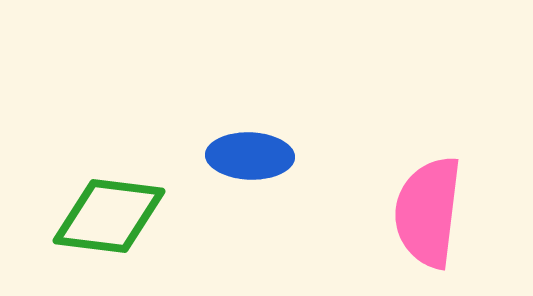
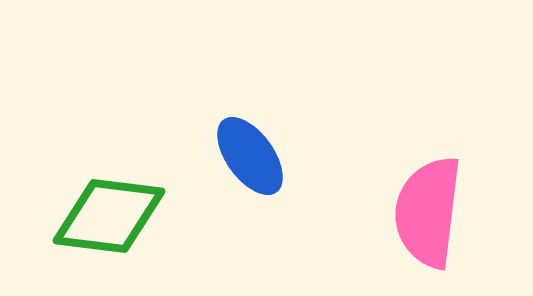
blue ellipse: rotated 52 degrees clockwise
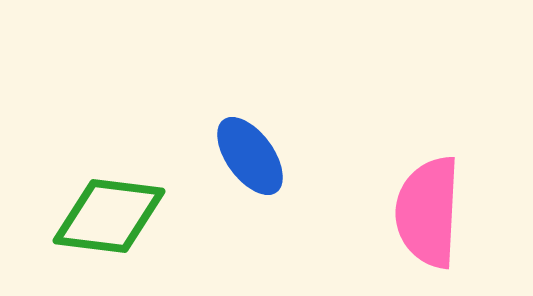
pink semicircle: rotated 4 degrees counterclockwise
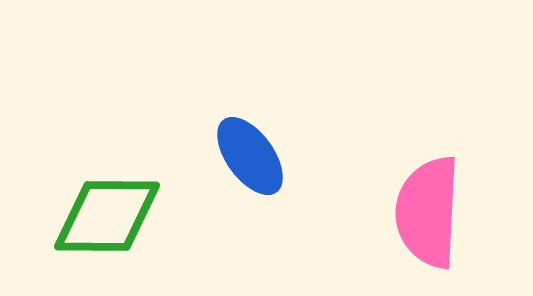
green diamond: moved 2 px left; rotated 7 degrees counterclockwise
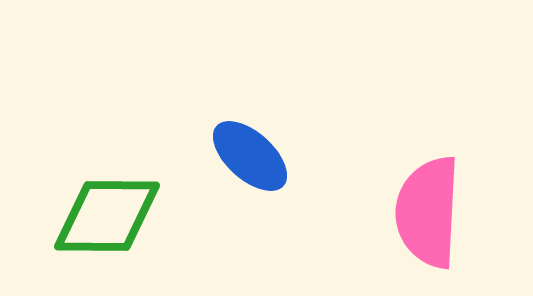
blue ellipse: rotated 12 degrees counterclockwise
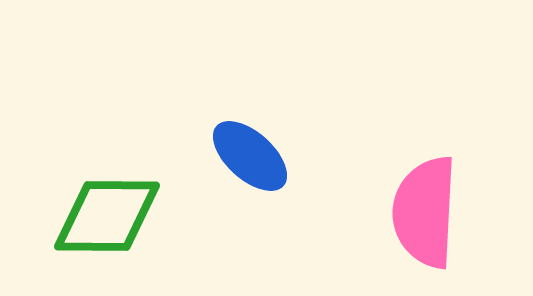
pink semicircle: moved 3 px left
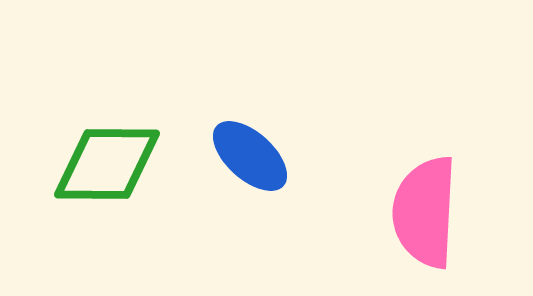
green diamond: moved 52 px up
